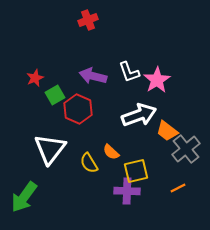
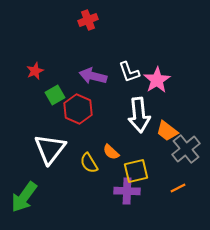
red star: moved 7 px up
white arrow: rotated 104 degrees clockwise
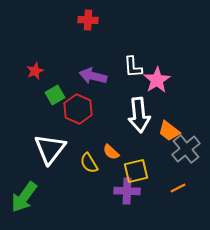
red cross: rotated 24 degrees clockwise
white L-shape: moved 4 px right, 5 px up; rotated 15 degrees clockwise
orange trapezoid: moved 2 px right
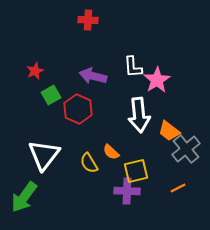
green square: moved 4 px left
white triangle: moved 6 px left, 6 px down
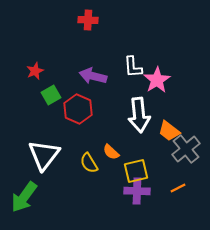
purple cross: moved 10 px right
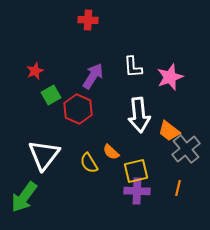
purple arrow: rotated 108 degrees clockwise
pink star: moved 13 px right, 3 px up; rotated 12 degrees clockwise
orange line: rotated 49 degrees counterclockwise
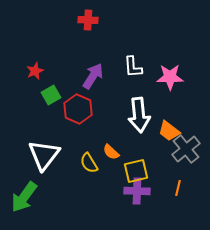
pink star: rotated 20 degrees clockwise
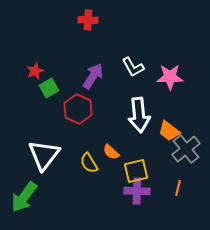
white L-shape: rotated 25 degrees counterclockwise
green square: moved 2 px left, 7 px up
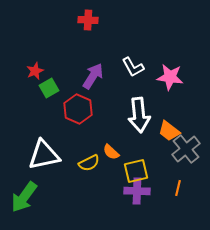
pink star: rotated 8 degrees clockwise
white triangle: rotated 40 degrees clockwise
yellow semicircle: rotated 85 degrees counterclockwise
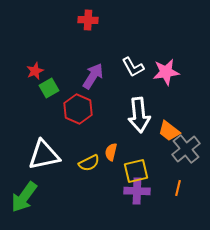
pink star: moved 4 px left, 5 px up; rotated 16 degrees counterclockwise
orange semicircle: rotated 60 degrees clockwise
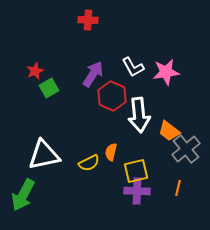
purple arrow: moved 2 px up
red hexagon: moved 34 px right, 13 px up
green arrow: moved 1 px left, 2 px up; rotated 8 degrees counterclockwise
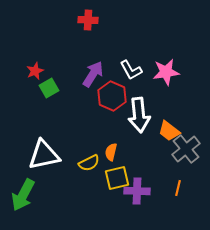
white L-shape: moved 2 px left, 3 px down
yellow square: moved 19 px left, 7 px down
